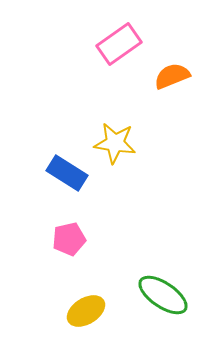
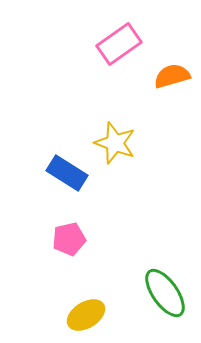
orange semicircle: rotated 6 degrees clockwise
yellow star: rotated 12 degrees clockwise
green ellipse: moved 2 px right, 2 px up; rotated 21 degrees clockwise
yellow ellipse: moved 4 px down
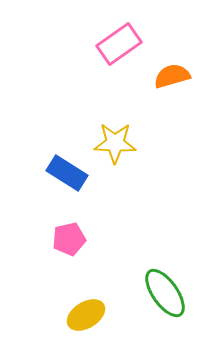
yellow star: rotated 18 degrees counterclockwise
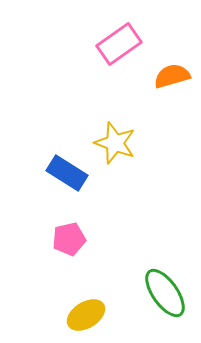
yellow star: rotated 18 degrees clockwise
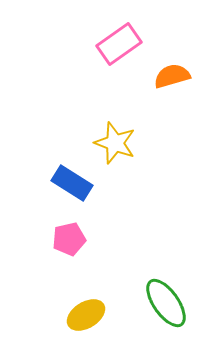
blue rectangle: moved 5 px right, 10 px down
green ellipse: moved 1 px right, 10 px down
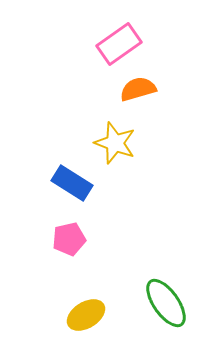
orange semicircle: moved 34 px left, 13 px down
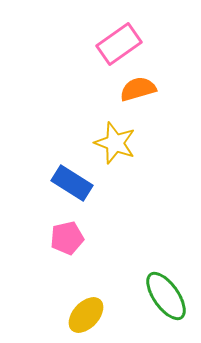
pink pentagon: moved 2 px left, 1 px up
green ellipse: moved 7 px up
yellow ellipse: rotated 15 degrees counterclockwise
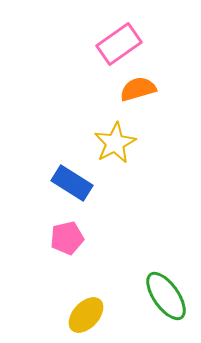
yellow star: rotated 24 degrees clockwise
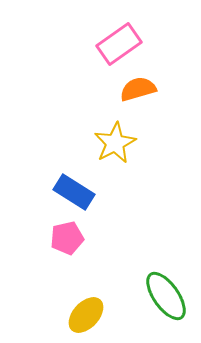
blue rectangle: moved 2 px right, 9 px down
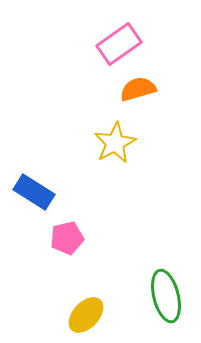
blue rectangle: moved 40 px left
green ellipse: rotated 21 degrees clockwise
